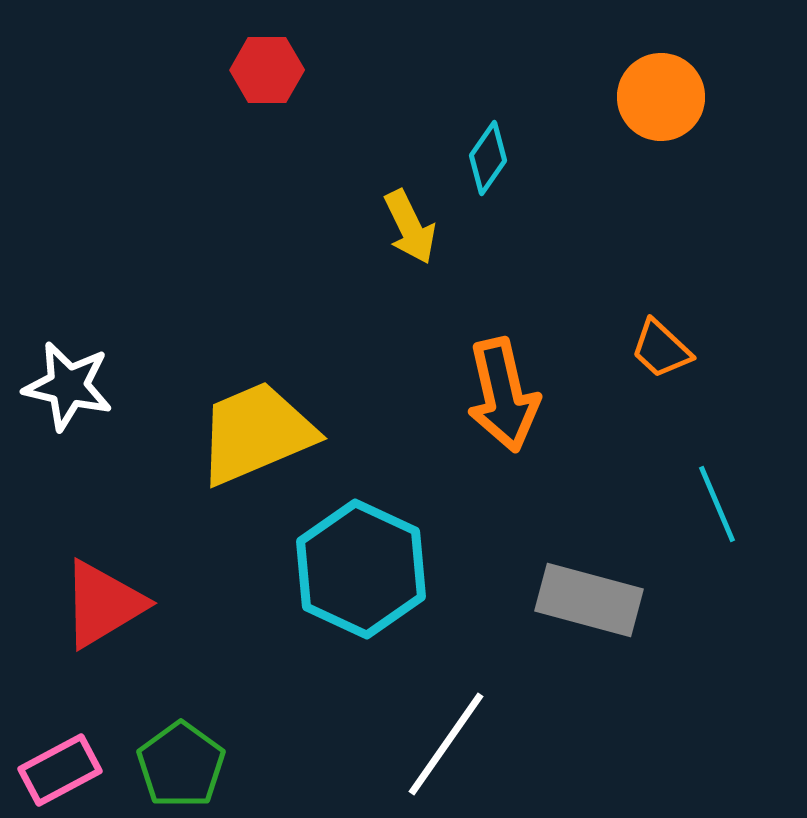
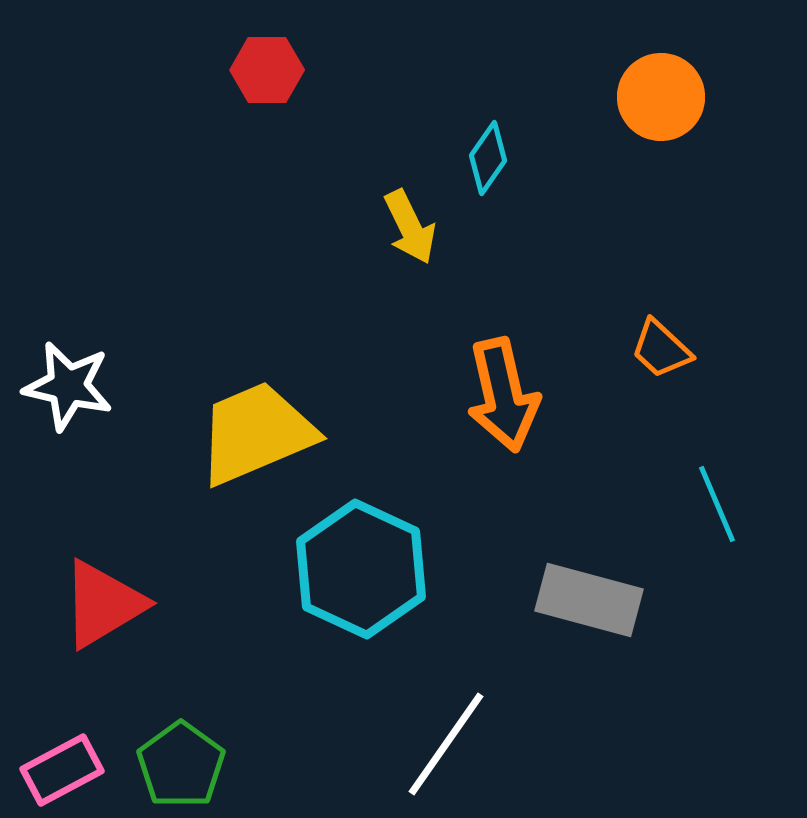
pink rectangle: moved 2 px right
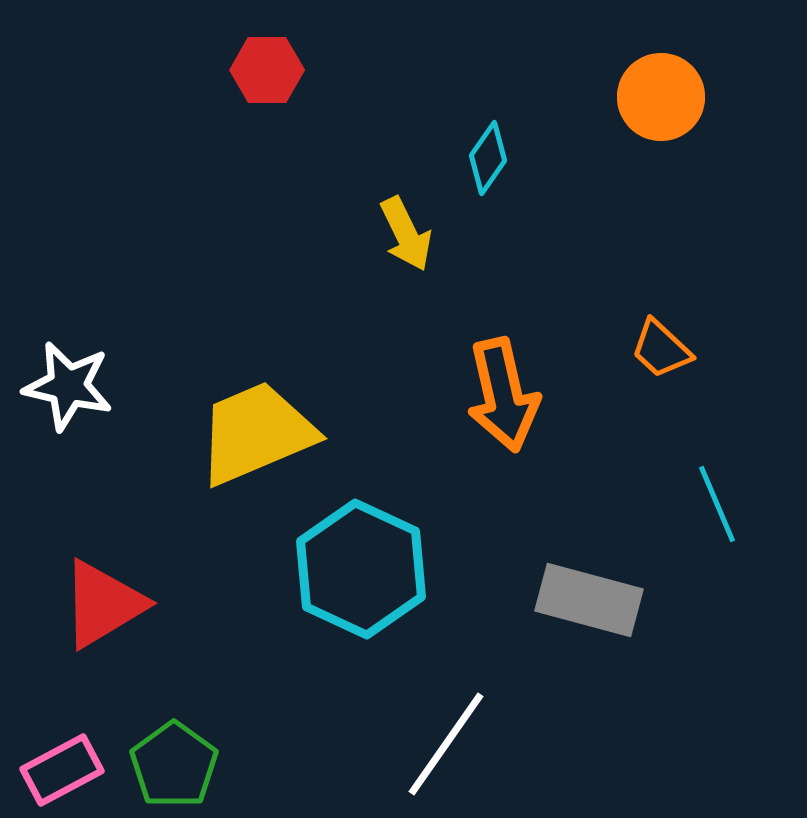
yellow arrow: moved 4 px left, 7 px down
green pentagon: moved 7 px left
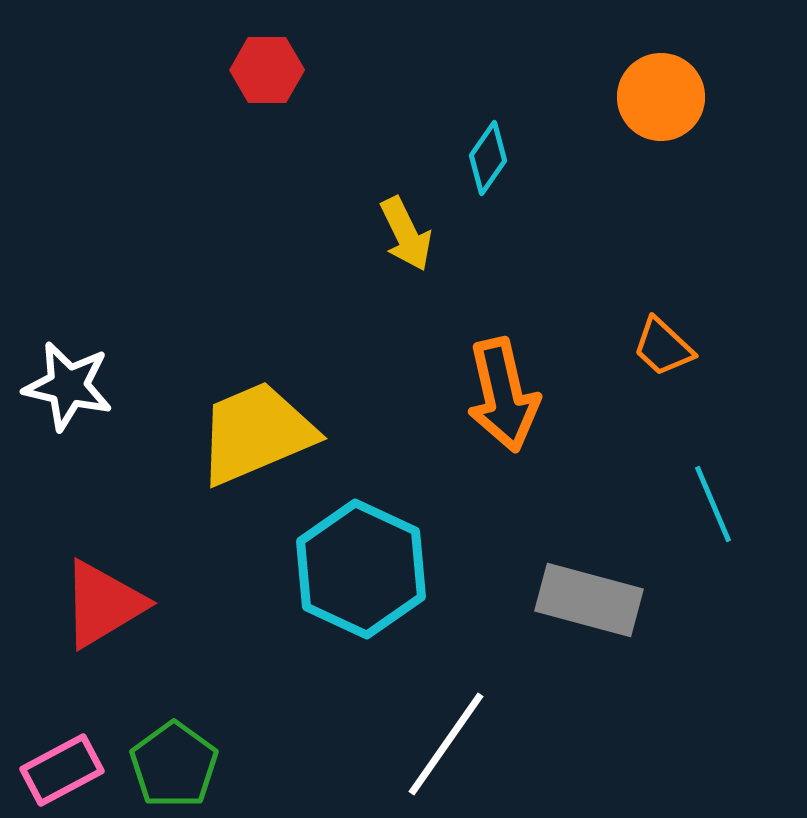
orange trapezoid: moved 2 px right, 2 px up
cyan line: moved 4 px left
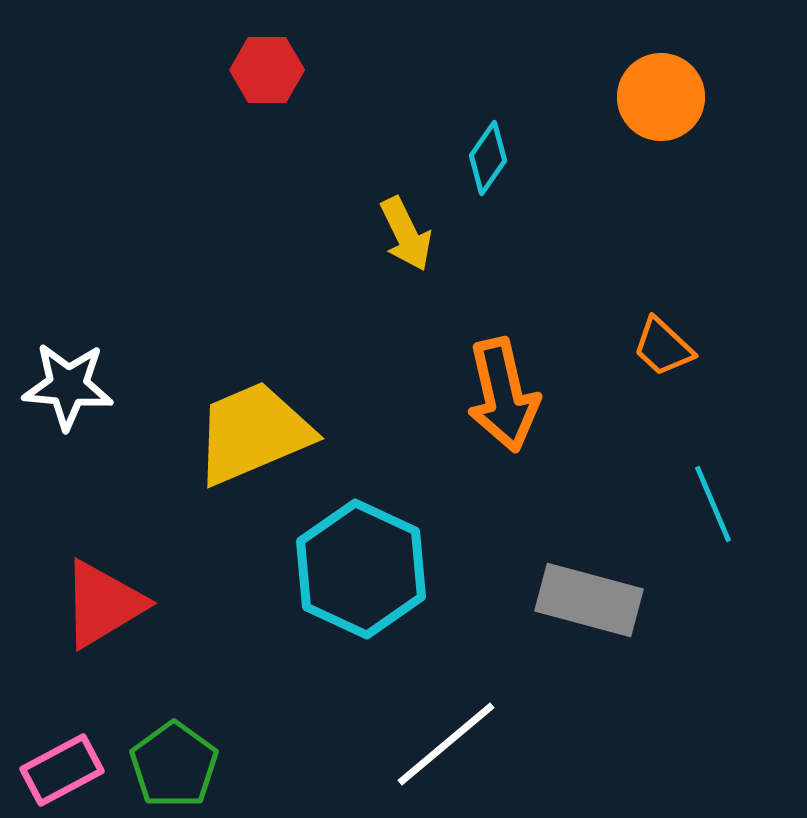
white star: rotated 8 degrees counterclockwise
yellow trapezoid: moved 3 px left
white line: rotated 15 degrees clockwise
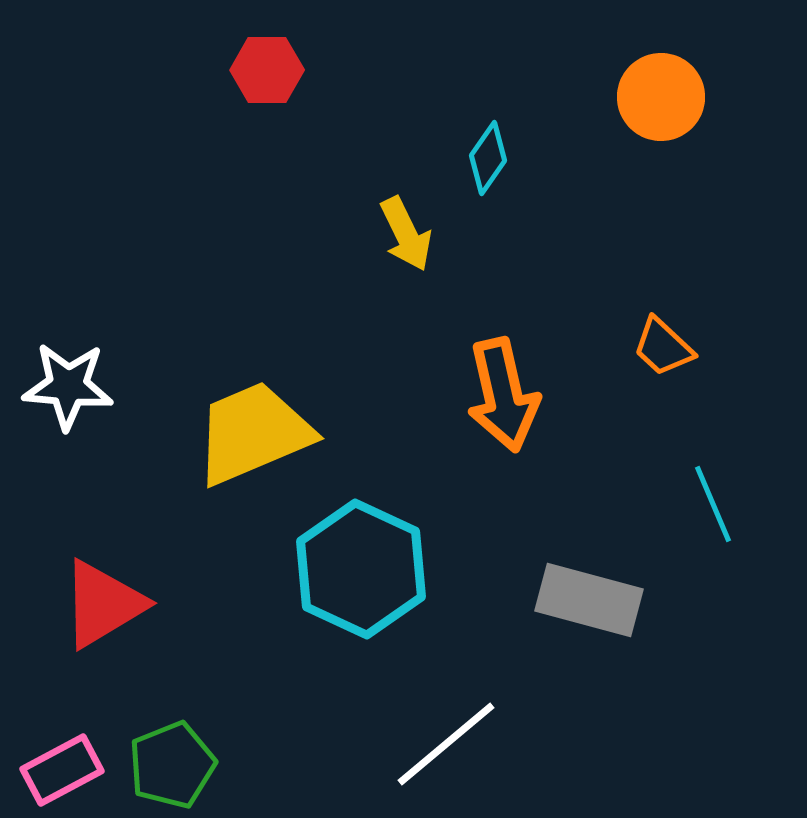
green pentagon: moved 2 px left; rotated 14 degrees clockwise
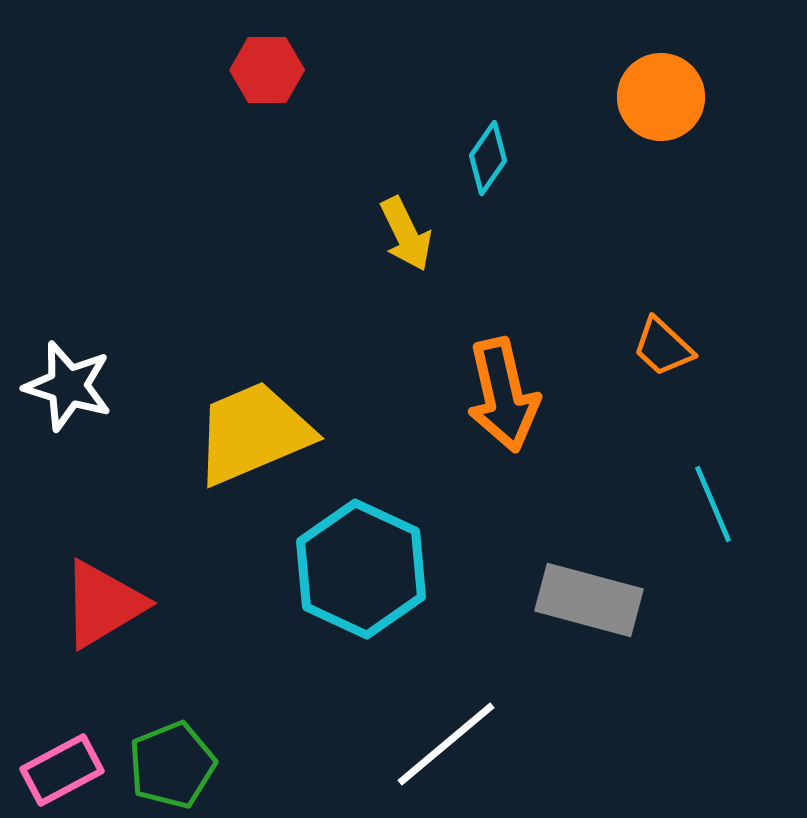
white star: rotated 12 degrees clockwise
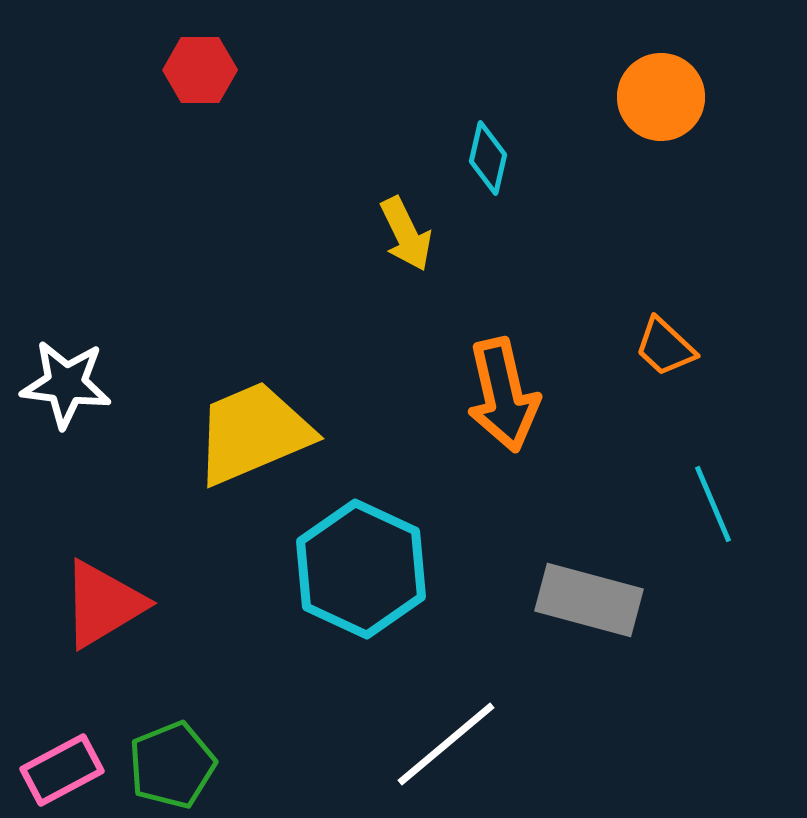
red hexagon: moved 67 px left
cyan diamond: rotated 22 degrees counterclockwise
orange trapezoid: moved 2 px right
white star: moved 2 px left, 2 px up; rotated 10 degrees counterclockwise
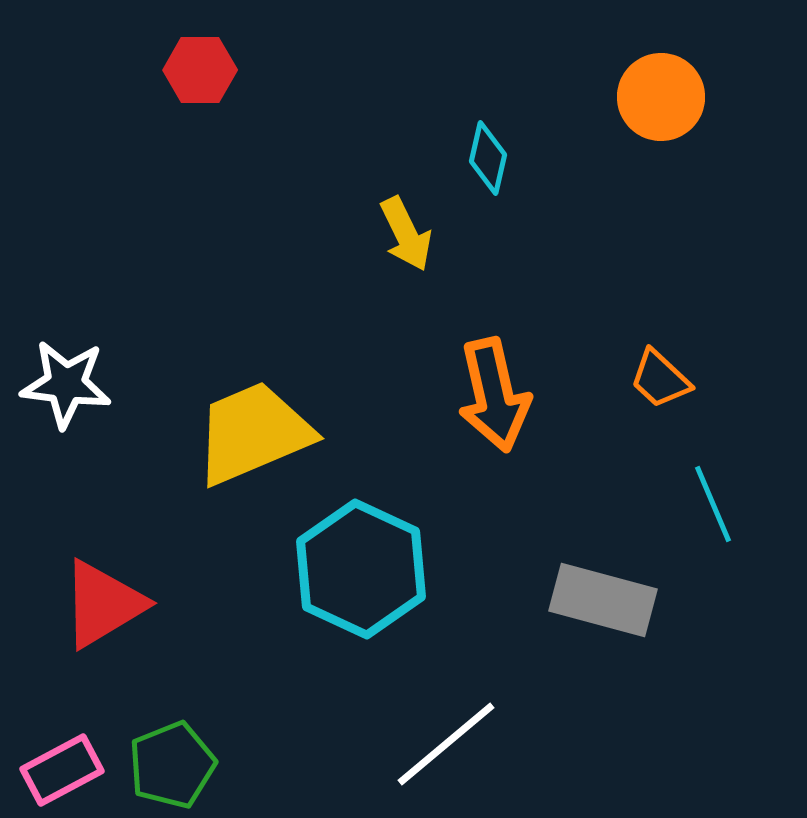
orange trapezoid: moved 5 px left, 32 px down
orange arrow: moved 9 px left
gray rectangle: moved 14 px right
